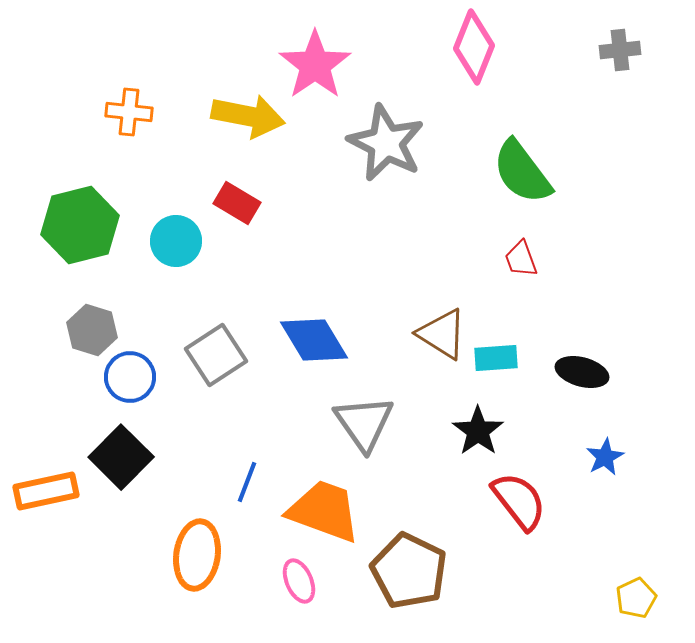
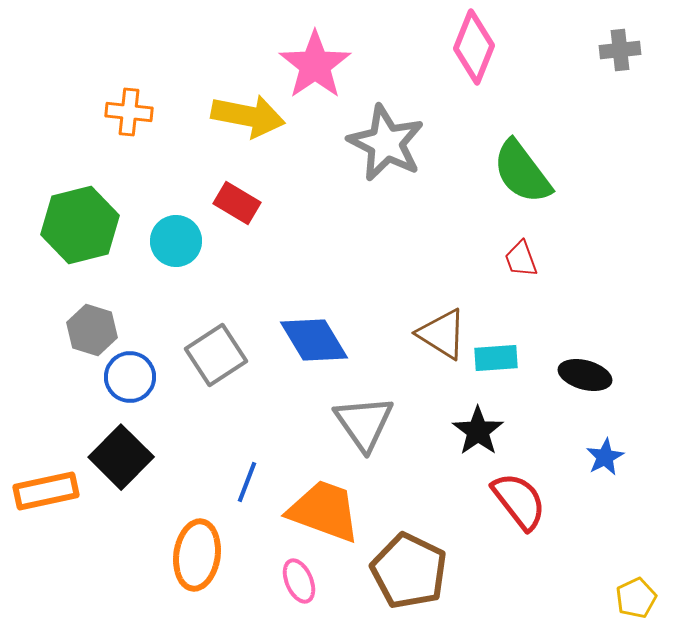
black ellipse: moved 3 px right, 3 px down
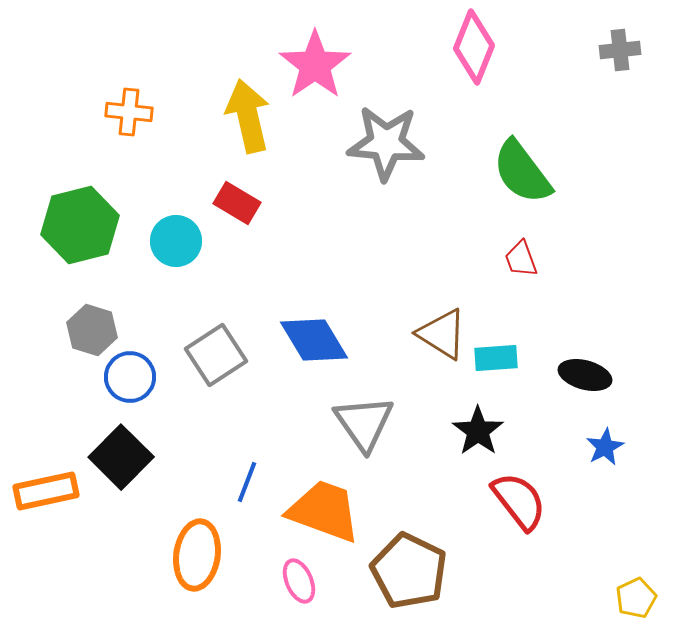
yellow arrow: rotated 114 degrees counterclockwise
gray star: rotated 22 degrees counterclockwise
blue star: moved 10 px up
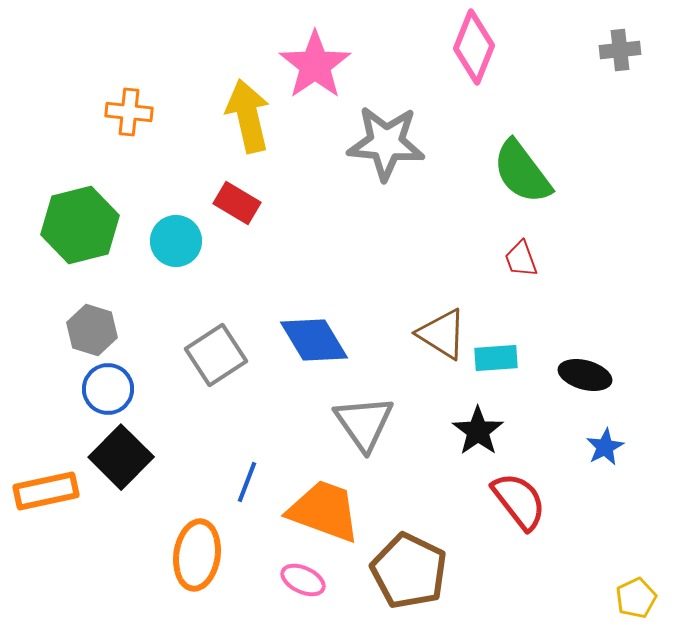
blue circle: moved 22 px left, 12 px down
pink ellipse: moved 4 px right, 1 px up; rotated 42 degrees counterclockwise
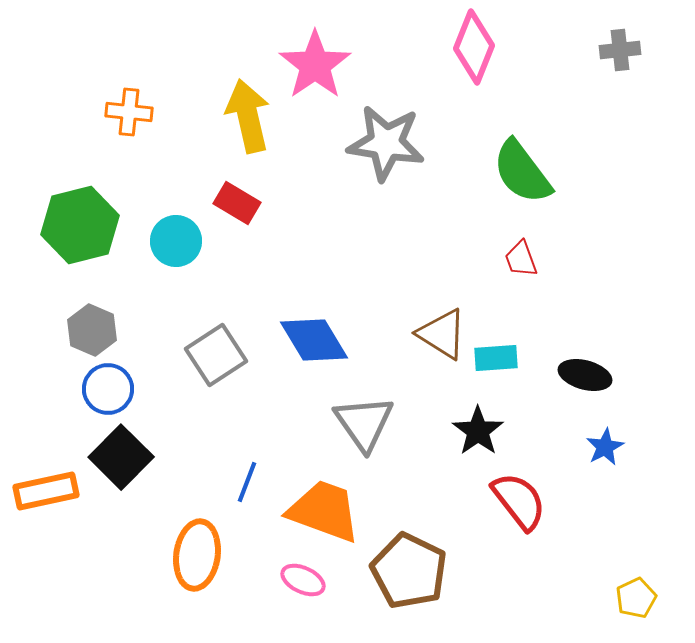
gray star: rotated 4 degrees clockwise
gray hexagon: rotated 6 degrees clockwise
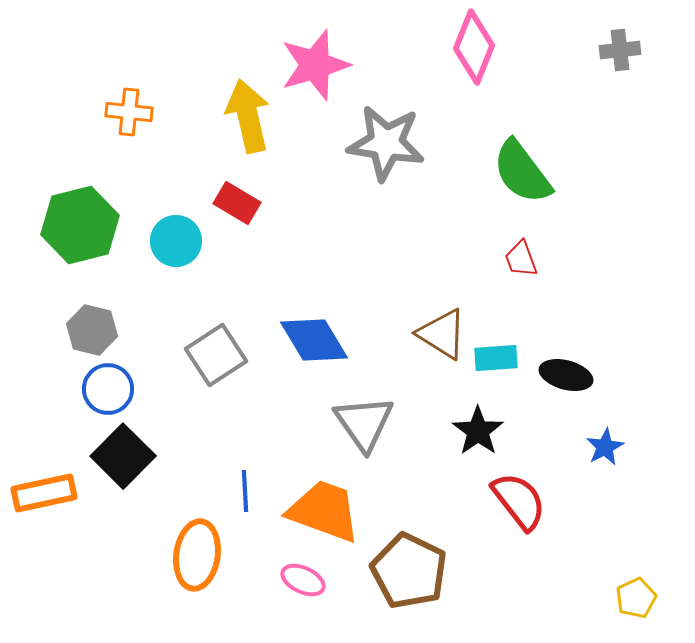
pink star: rotated 18 degrees clockwise
gray hexagon: rotated 9 degrees counterclockwise
black ellipse: moved 19 px left
black square: moved 2 px right, 1 px up
blue line: moved 2 px left, 9 px down; rotated 24 degrees counterclockwise
orange rectangle: moved 2 px left, 2 px down
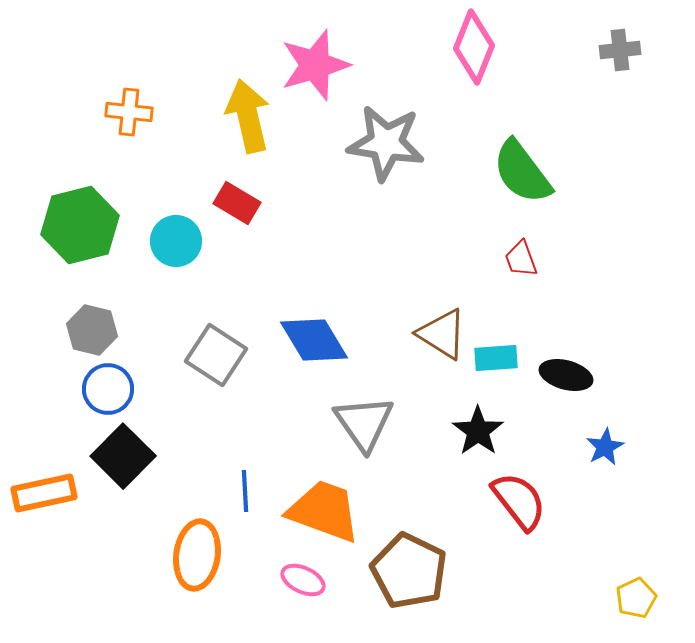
gray square: rotated 24 degrees counterclockwise
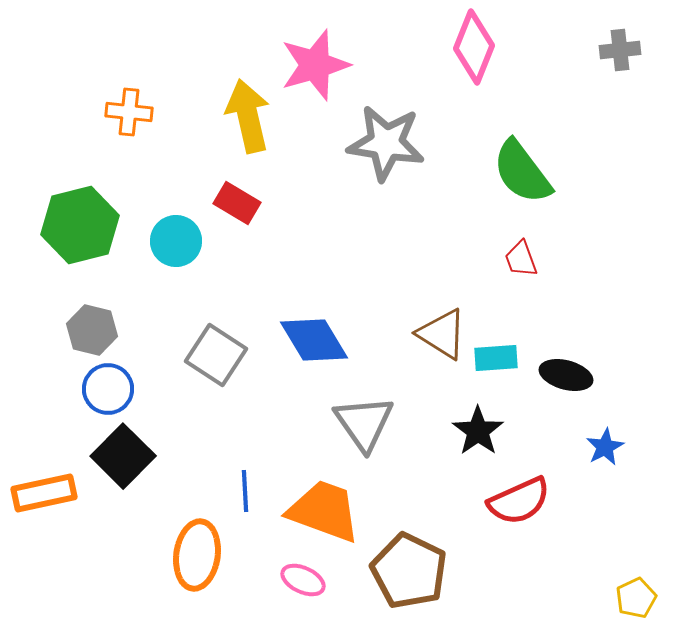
red semicircle: rotated 104 degrees clockwise
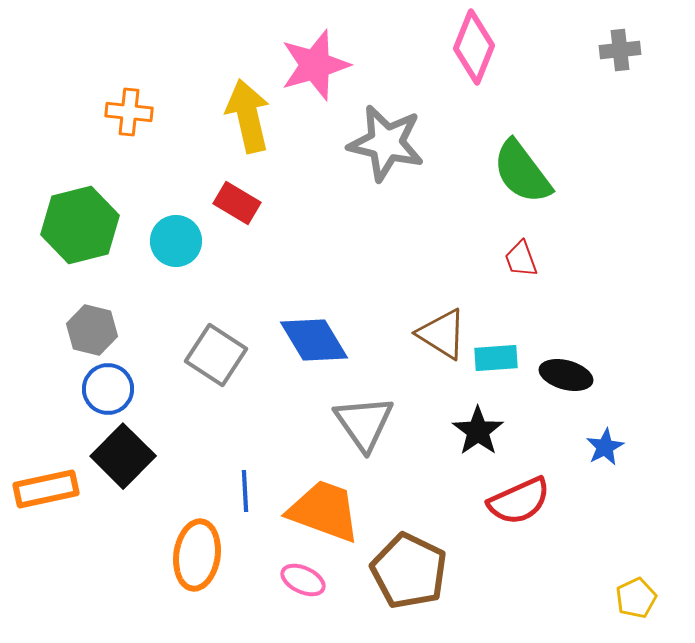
gray star: rotated 4 degrees clockwise
orange rectangle: moved 2 px right, 4 px up
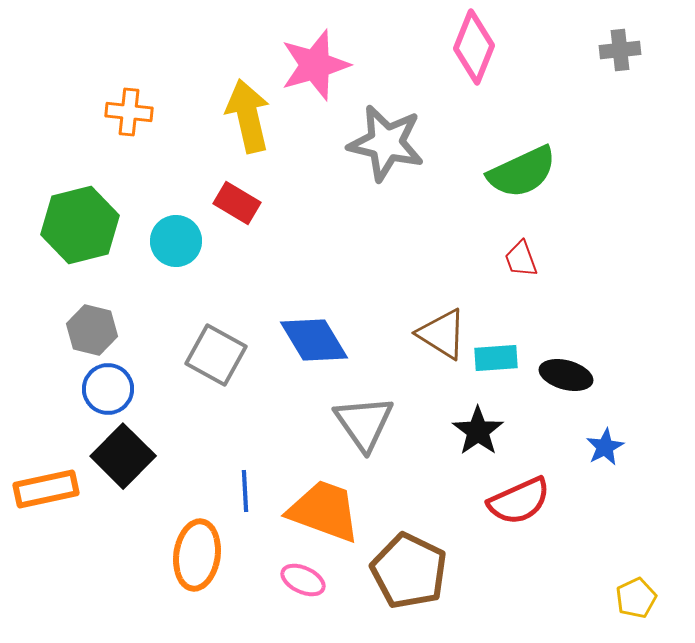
green semicircle: rotated 78 degrees counterclockwise
gray square: rotated 4 degrees counterclockwise
